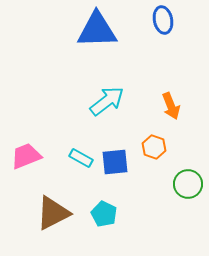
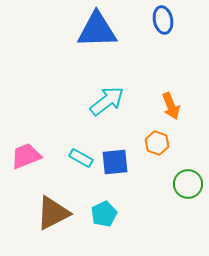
orange hexagon: moved 3 px right, 4 px up
cyan pentagon: rotated 20 degrees clockwise
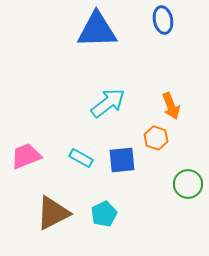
cyan arrow: moved 1 px right, 2 px down
orange hexagon: moved 1 px left, 5 px up
blue square: moved 7 px right, 2 px up
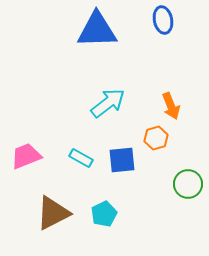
orange hexagon: rotated 25 degrees clockwise
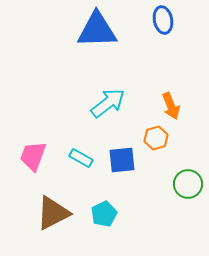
pink trapezoid: moved 7 px right; rotated 48 degrees counterclockwise
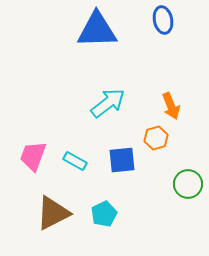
cyan rectangle: moved 6 px left, 3 px down
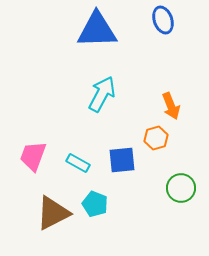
blue ellipse: rotated 8 degrees counterclockwise
cyan arrow: moved 6 px left, 9 px up; rotated 24 degrees counterclockwise
cyan rectangle: moved 3 px right, 2 px down
green circle: moved 7 px left, 4 px down
cyan pentagon: moved 9 px left, 10 px up; rotated 25 degrees counterclockwise
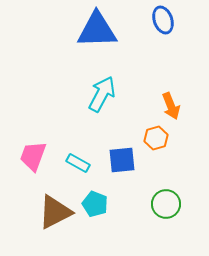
green circle: moved 15 px left, 16 px down
brown triangle: moved 2 px right, 1 px up
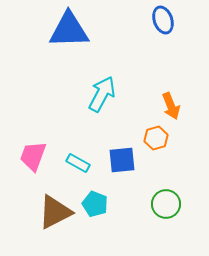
blue triangle: moved 28 px left
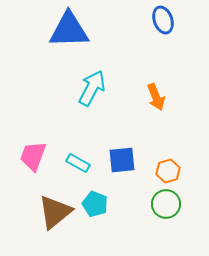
cyan arrow: moved 10 px left, 6 px up
orange arrow: moved 15 px left, 9 px up
orange hexagon: moved 12 px right, 33 px down
brown triangle: rotated 12 degrees counterclockwise
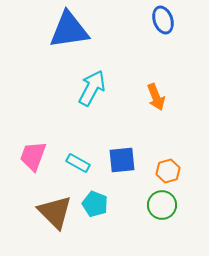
blue triangle: rotated 6 degrees counterclockwise
green circle: moved 4 px left, 1 px down
brown triangle: rotated 36 degrees counterclockwise
